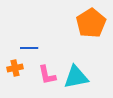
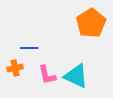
cyan triangle: moved 1 px up; rotated 36 degrees clockwise
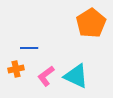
orange cross: moved 1 px right, 1 px down
pink L-shape: moved 1 px left, 1 px down; rotated 65 degrees clockwise
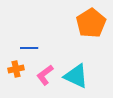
pink L-shape: moved 1 px left, 1 px up
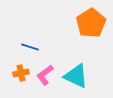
blue line: moved 1 px right, 1 px up; rotated 18 degrees clockwise
orange cross: moved 5 px right, 4 px down
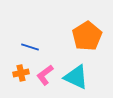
orange pentagon: moved 4 px left, 13 px down
cyan triangle: moved 1 px down
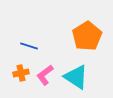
blue line: moved 1 px left, 1 px up
cyan triangle: rotated 8 degrees clockwise
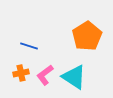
cyan triangle: moved 2 px left
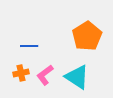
blue line: rotated 18 degrees counterclockwise
cyan triangle: moved 3 px right
